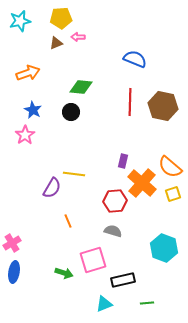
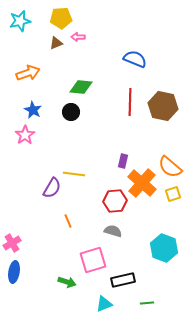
green arrow: moved 3 px right, 9 px down
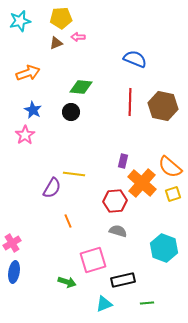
gray semicircle: moved 5 px right
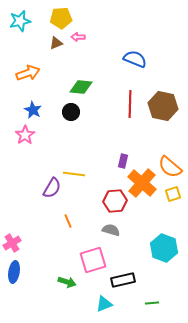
red line: moved 2 px down
gray semicircle: moved 7 px left, 1 px up
green line: moved 5 px right
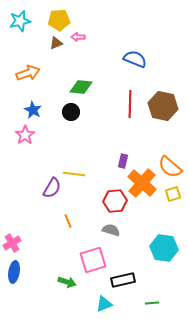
yellow pentagon: moved 2 px left, 2 px down
cyan hexagon: rotated 12 degrees counterclockwise
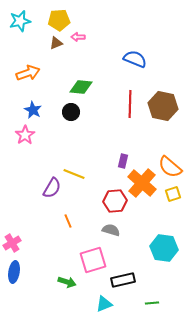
yellow line: rotated 15 degrees clockwise
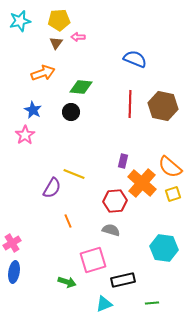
brown triangle: rotated 32 degrees counterclockwise
orange arrow: moved 15 px right
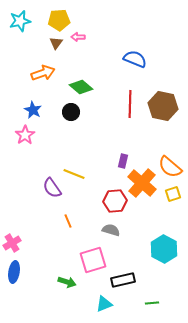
green diamond: rotated 35 degrees clockwise
purple semicircle: rotated 115 degrees clockwise
cyan hexagon: moved 1 px down; rotated 20 degrees clockwise
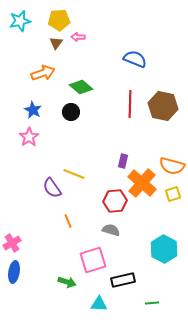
pink star: moved 4 px right, 2 px down
orange semicircle: moved 2 px right, 1 px up; rotated 25 degrees counterclockwise
cyan triangle: moved 5 px left; rotated 24 degrees clockwise
